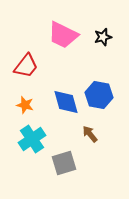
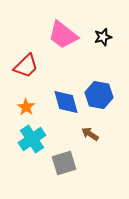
pink trapezoid: rotated 12 degrees clockwise
red trapezoid: rotated 8 degrees clockwise
orange star: moved 1 px right, 2 px down; rotated 18 degrees clockwise
brown arrow: rotated 18 degrees counterclockwise
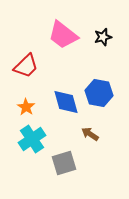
blue hexagon: moved 2 px up
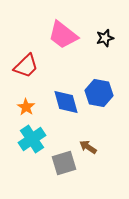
black star: moved 2 px right, 1 px down
brown arrow: moved 2 px left, 13 px down
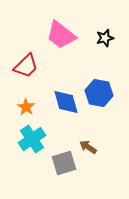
pink trapezoid: moved 2 px left
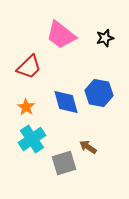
red trapezoid: moved 3 px right, 1 px down
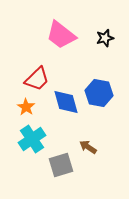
red trapezoid: moved 8 px right, 12 px down
gray square: moved 3 px left, 2 px down
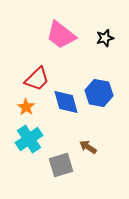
cyan cross: moved 3 px left
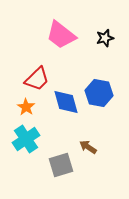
cyan cross: moved 3 px left
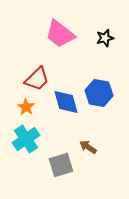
pink trapezoid: moved 1 px left, 1 px up
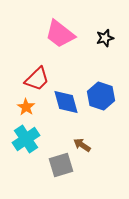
blue hexagon: moved 2 px right, 3 px down; rotated 8 degrees clockwise
brown arrow: moved 6 px left, 2 px up
